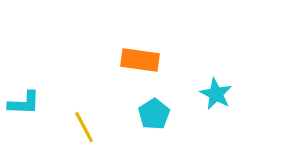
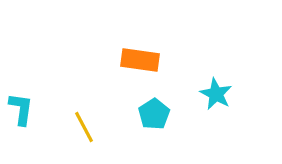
cyan L-shape: moved 3 px left, 6 px down; rotated 84 degrees counterclockwise
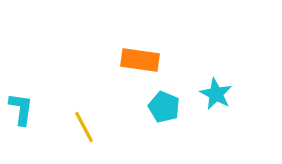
cyan pentagon: moved 10 px right, 7 px up; rotated 16 degrees counterclockwise
